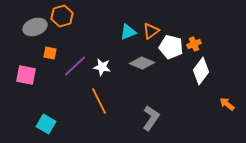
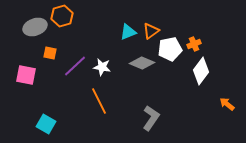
white pentagon: moved 1 px left, 2 px down; rotated 25 degrees counterclockwise
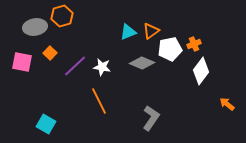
gray ellipse: rotated 10 degrees clockwise
orange square: rotated 32 degrees clockwise
pink square: moved 4 px left, 13 px up
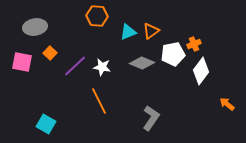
orange hexagon: moved 35 px right; rotated 20 degrees clockwise
white pentagon: moved 3 px right, 5 px down
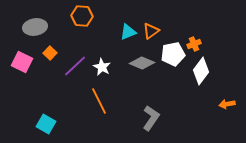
orange hexagon: moved 15 px left
pink square: rotated 15 degrees clockwise
white star: rotated 18 degrees clockwise
orange arrow: rotated 49 degrees counterclockwise
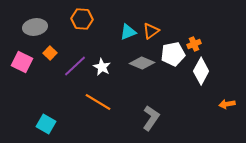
orange hexagon: moved 3 px down
white diamond: rotated 8 degrees counterclockwise
orange line: moved 1 px left, 1 px down; rotated 32 degrees counterclockwise
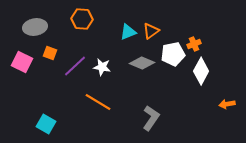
orange square: rotated 24 degrees counterclockwise
white star: rotated 18 degrees counterclockwise
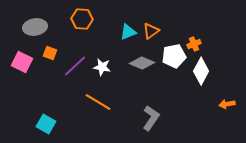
white pentagon: moved 1 px right, 2 px down
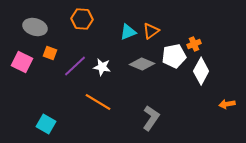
gray ellipse: rotated 25 degrees clockwise
gray diamond: moved 1 px down
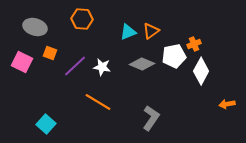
cyan square: rotated 12 degrees clockwise
